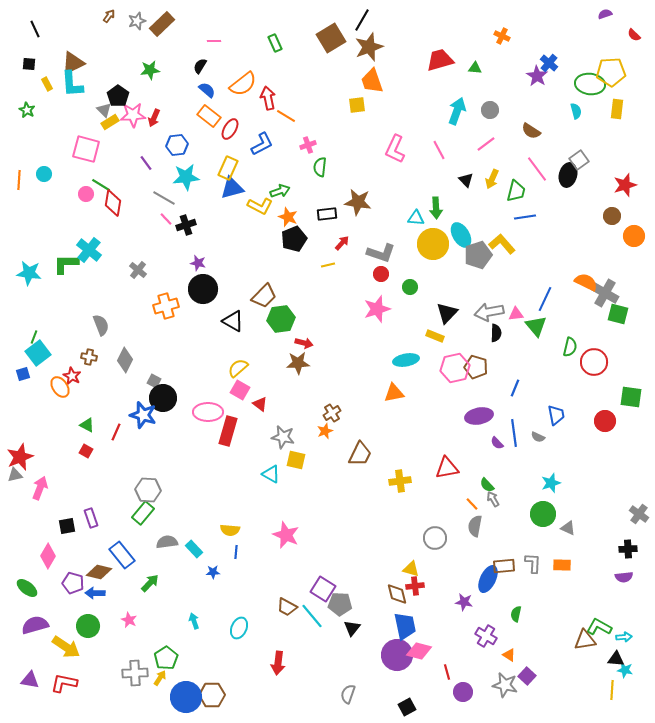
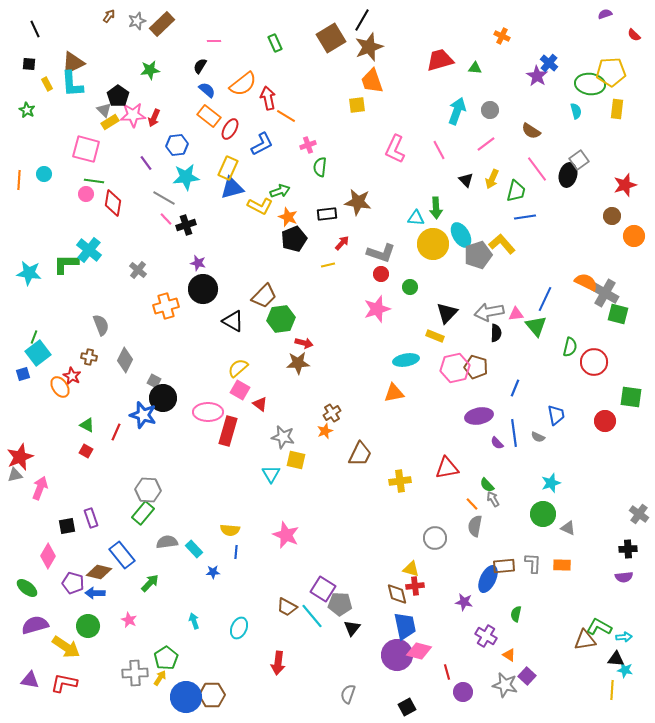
green line at (101, 185): moved 7 px left, 4 px up; rotated 24 degrees counterclockwise
cyan triangle at (271, 474): rotated 30 degrees clockwise
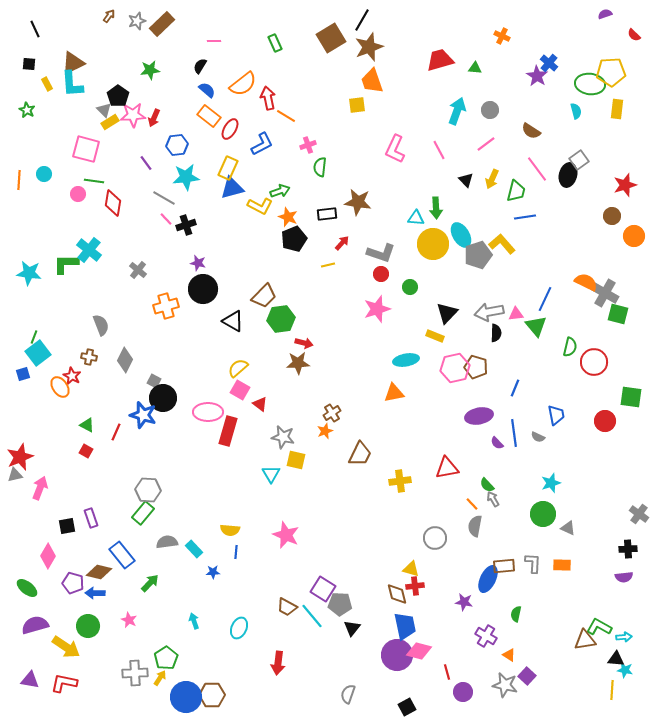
pink circle at (86, 194): moved 8 px left
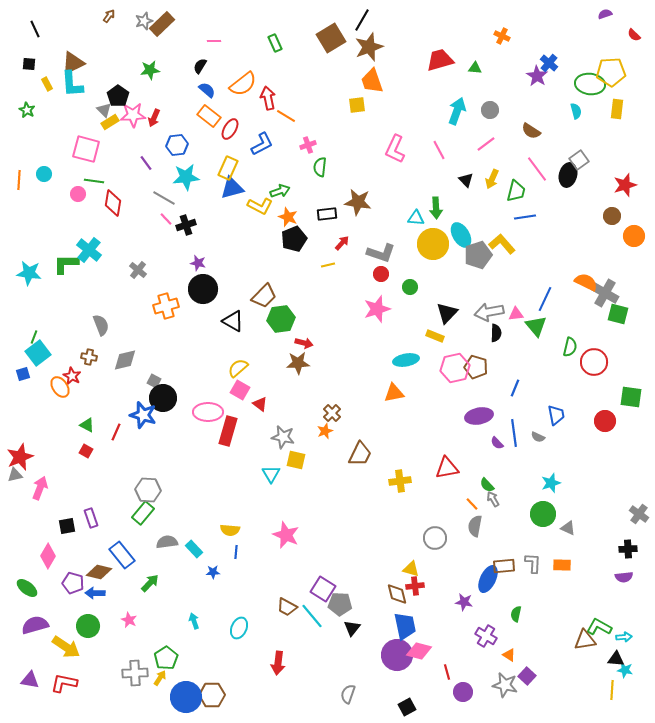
gray star at (137, 21): moved 7 px right
gray diamond at (125, 360): rotated 50 degrees clockwise
brown cross at (332, 413): rotated 12 degrees counterclockwise
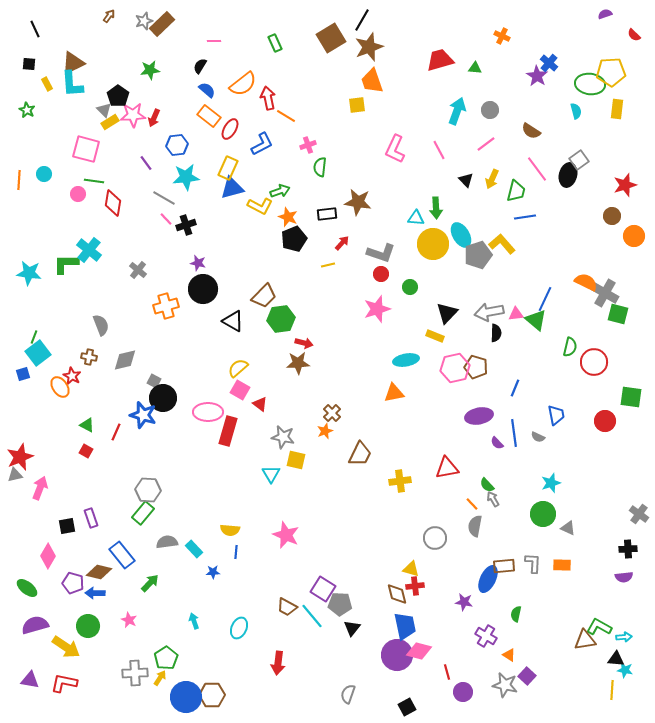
green triangle at (536, 326): moved 6 px up; rotated 10 degrees counterclockwise
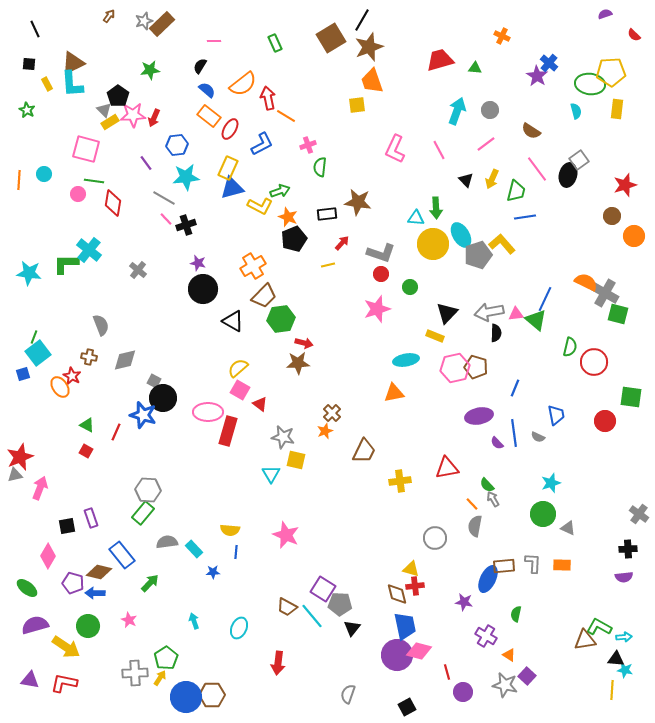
orange cross at (166, 306): moved 87 px right, 40 px up; rotated 15 degrees counterclockwise
brown trapezoid at (360, 454): moved 4 px right, 3 px up
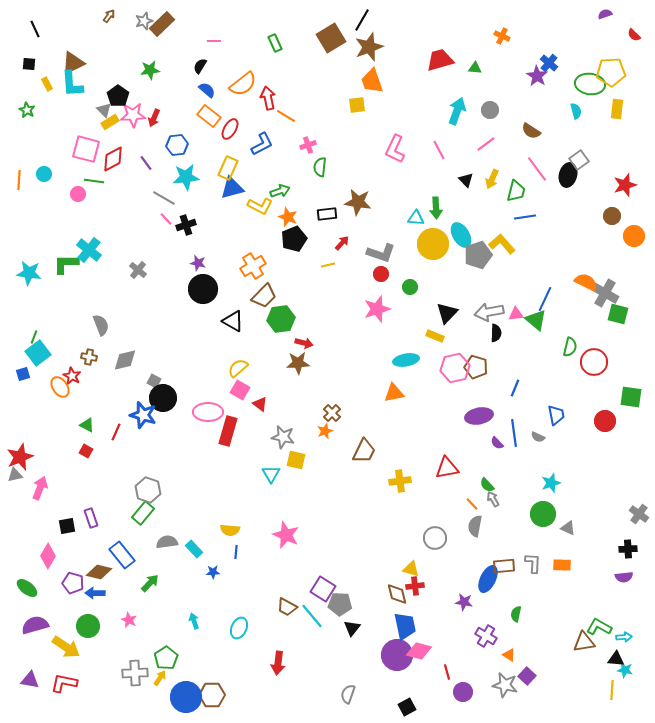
red diamond at (113, 203): moved 44 px up; rotated 52 degrees clockwise
gray hexagon at (148, 490): rotated 15 degrees clockwise
brown triangle at (585, 640): moved 1 px left, 2 px down
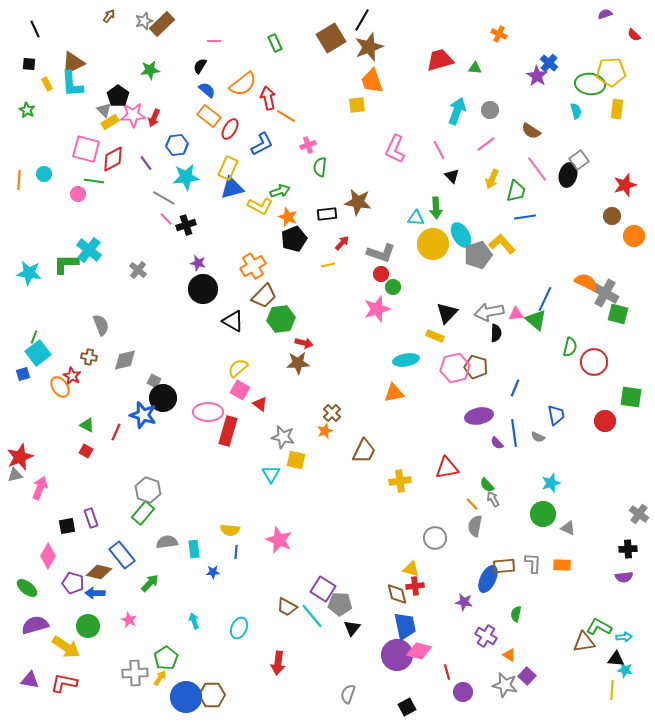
orange cross at (502, 36): moved 3 px left, 2 px up
black triangle at (466, 180): moved 14 px left, 4 px up
green circle at (410, 287): moved 17 px left
pink star at (286, 535): moved 7 px left, 5 px down
cyan rectangle at (194, 549): rotated 36 degrees clockwise
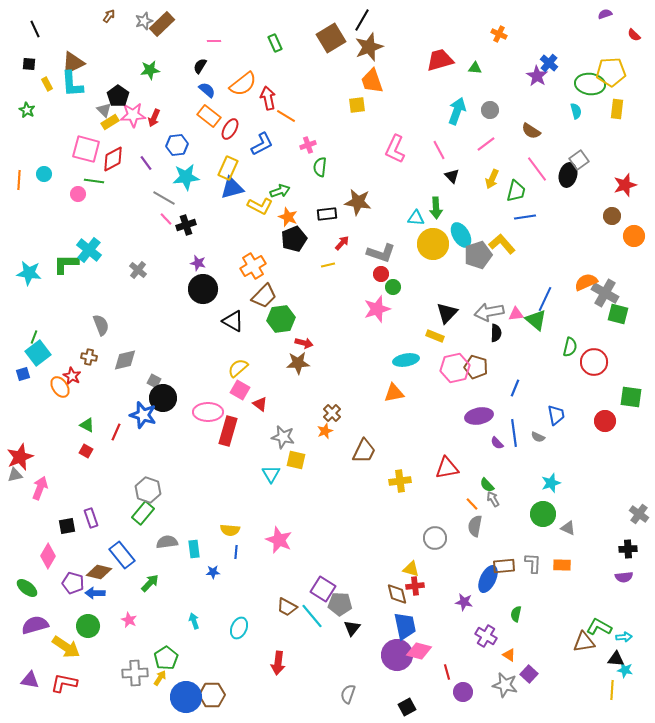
orange semicircle at (586, 282): rotated 50 degrees counterclockwise
purple square at (527, 676): moved 2 px right, 2 px up
